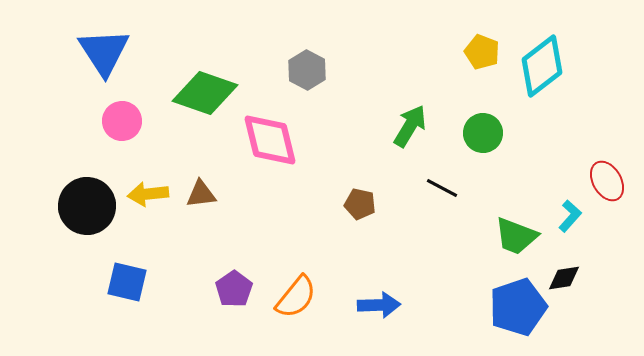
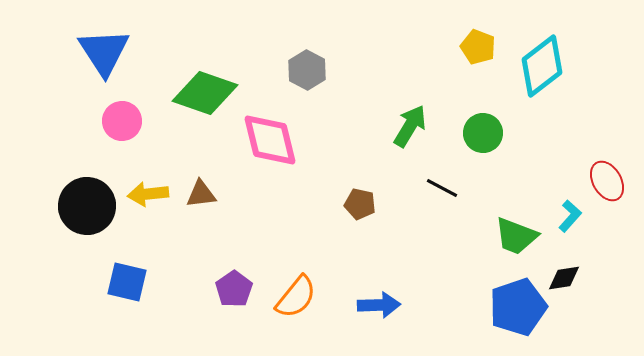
yellow pentagon: moved 4 px left, 5 px up
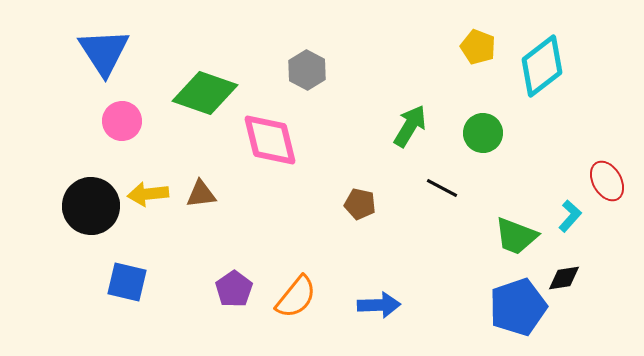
black circle: moved 4 px right
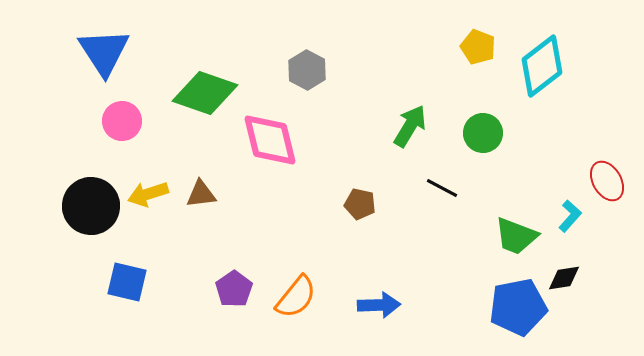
yellow arrow: rotated 12 degrees counterclockwise
blue pentagon: rotated 8 degrees clockwise
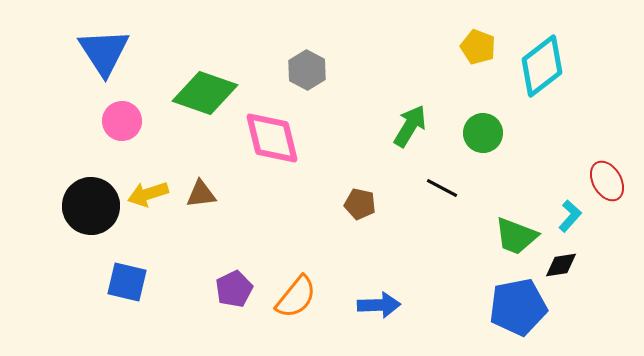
pink diamond: moved 2 px right, 2 px up
black diamond: moved 3 px left, 13 px up
purple pentagon: rotated 9 degrees clockwise
